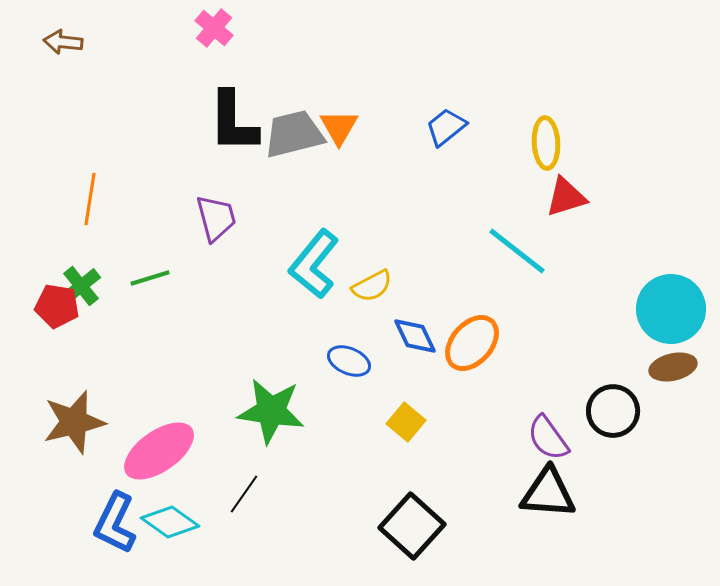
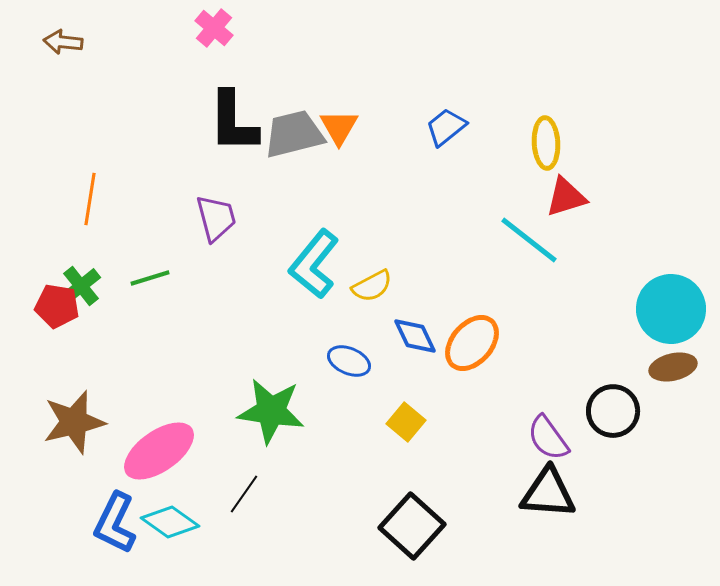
cyan line: moved 12 px right, 11 px up
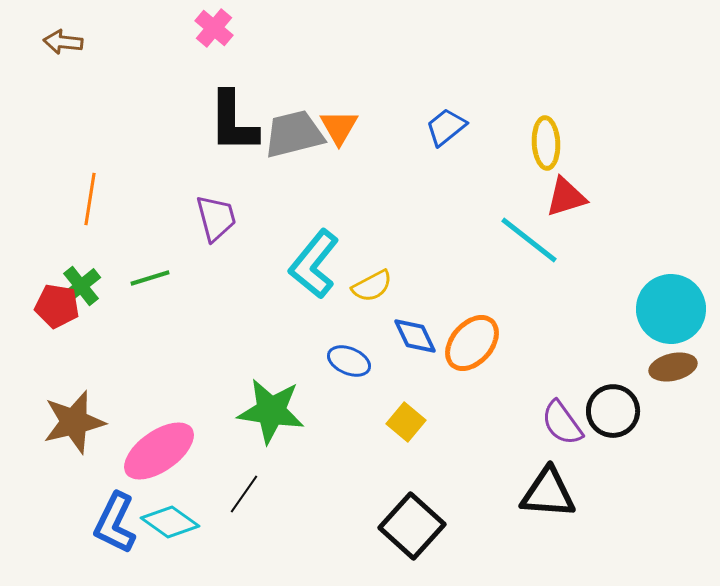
purple semicircle: moved 14 px right, 15 px up
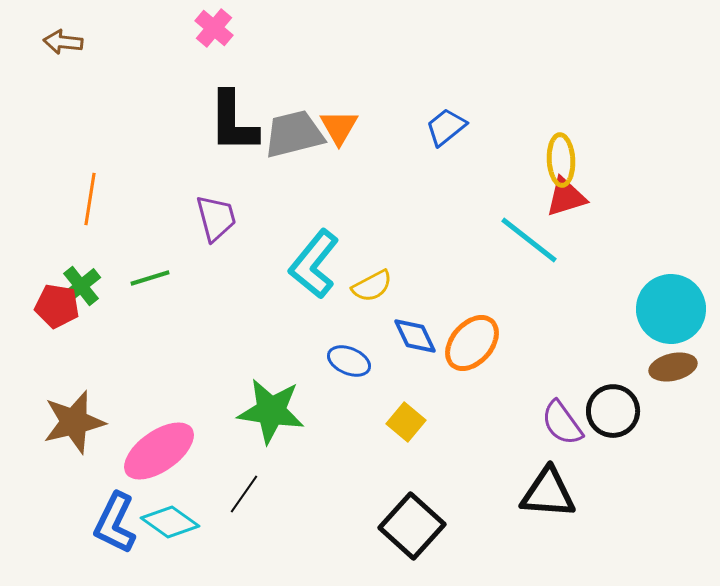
yellow ellipse: moved 15 px right, 17 px down
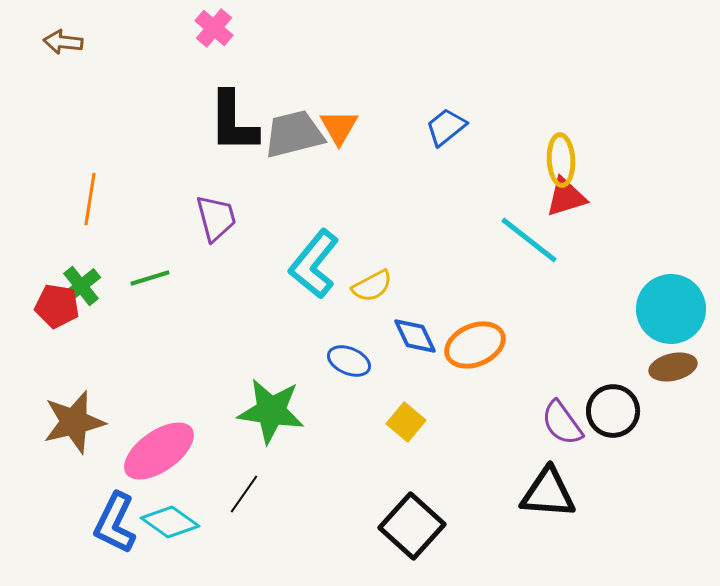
orange ellipse: moved 3 px right, 2 px down; rotated 26 degrees clockwise
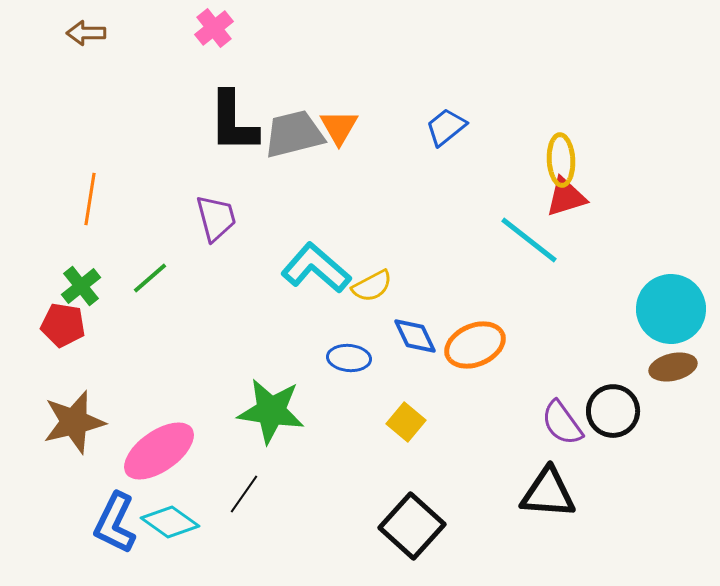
pink cross: rotated 12 degrees clockwise
brown arrow: moved 23 px right, 9 px up; rotated 6 degrees counterclockwise
cyan L-shape: moved 2 px right, 4 px down; rotated 92 degrees clockwise
green line: rotated 24 degrees counterclockwise
red pentagon: moved 6 px right, 19 px down
blue ellipse: moved 3 px up; rotated 18 degrees counterclockwise
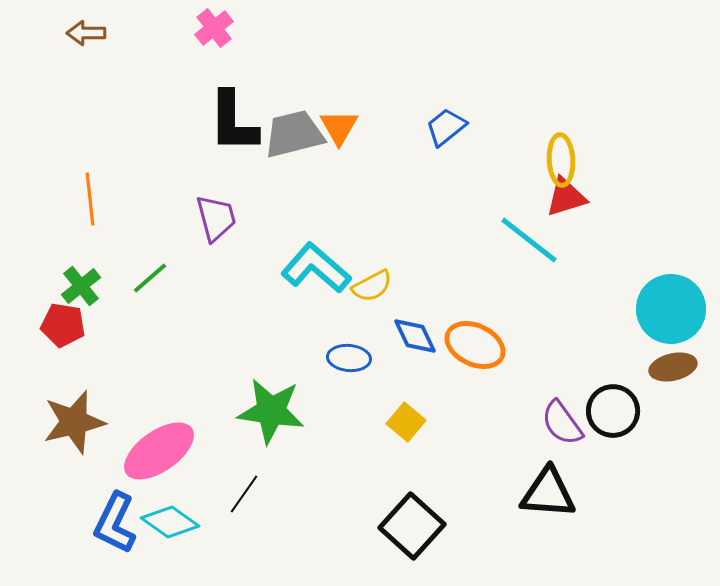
orange line: rotated 15 degrees counterclockwise
orange ellipse: rotated 48 degrees clockwise
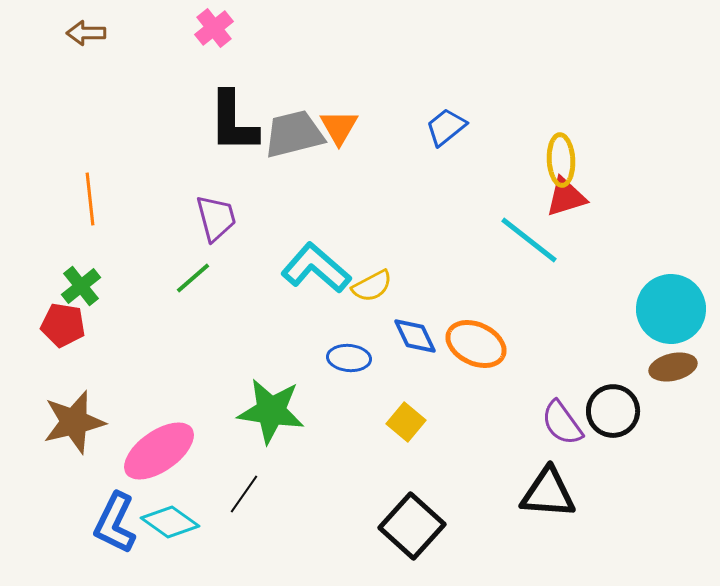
green line: moved 43 px right
orange ellipse: moved 1 px right, 1 px up
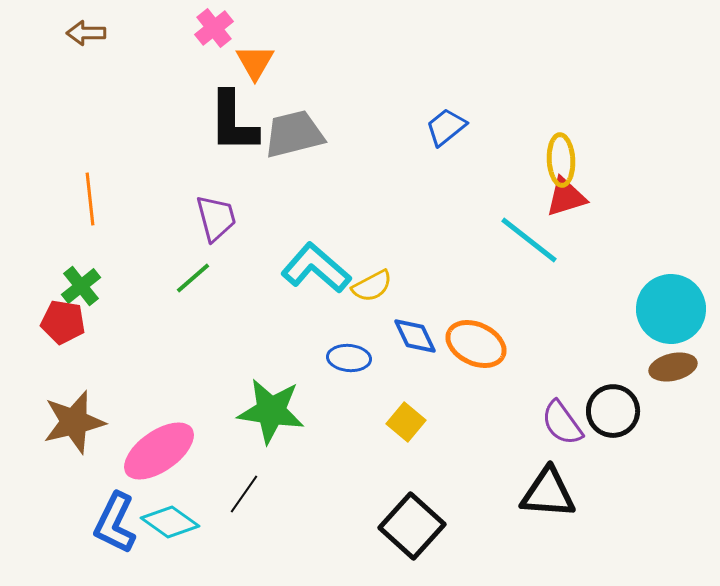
orange triangle: moved 84 px left, 65 px up
red pentagon: moved 3 px up
